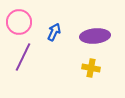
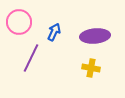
purple line: moved 8 px right, 1 px down
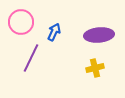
pink circle: moved 2 px right
purple ellipse: moved 4 px right, 1 px up
yellow cross: moved 4 px right; rotated 24 degrees counterclockwise
